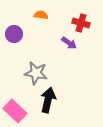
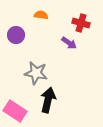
purple circle: moved 2 px right, 1 px down
pink rectangle: rotated 10 degrees counterclockwise
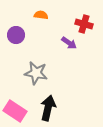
red cross: moved 3 px right, 1 px down
black arrow: moved 8 px down
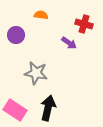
pink rectangle: moved 1 px up
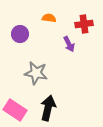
orange semicircle: moved 8 px right, 3 px down
red cross: rotated 24 degrees counterclockwise
purple circle: moved 4 px right, 1 px up
purple arrow: moved 1 px down; rotated 28 degrees clockwise
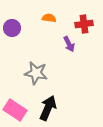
purple circle: moved 8 px left, 6 px up
black arrow: rotated 10 degrees clockwise
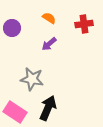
orange semicircle: rotated 24 degrees clockwise
purple arrow: moved 20 px left; rotated 77 degrees clockwise
gray star: moved 4 px left, 6 px down
pink rectangle: moved 2 px down
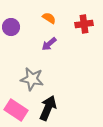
purple circle: moved 1 px left, 1 px up
pink rectangle: moved 1 px right, 2 px up
